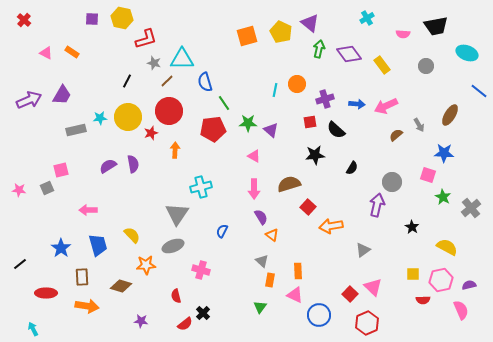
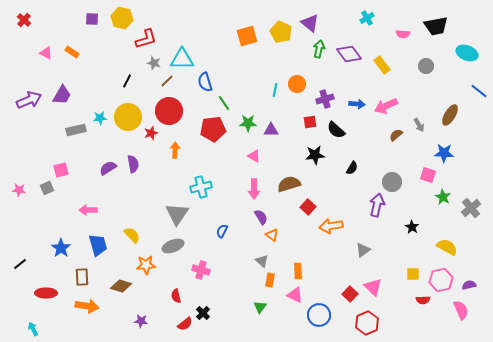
purple triangle at (271, 130): rotated 42 degrees counterclockwise
purple semicircle at (108, 166): moved 2 px down
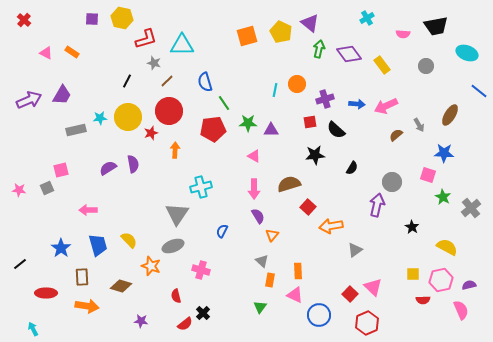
cyan triangle at (182, 59): moved 14 px up
purple semicircle at (261, 217): moved 3 px left, 1 px up
yellow semicircle at (132, 235): moved 3 px left, 5 px down
orange triangle at (272, 235): rotated 32 degrees clockwise
gray triangle at (363, 250): moved 8 px left
orange star at (146, 265): moved 5 px right, 1 px down; rotated 24 degrees clockwise
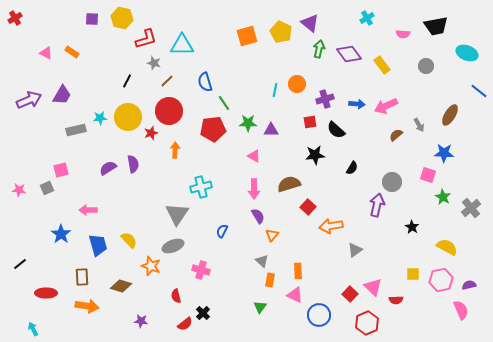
red cross at (24, 20): moved 9 px left, 2 px up; rotated 16 degrees clockwise
blue star at (61, 248): moved 14 px up
red semicircle at (423, 300): moved 27 px left
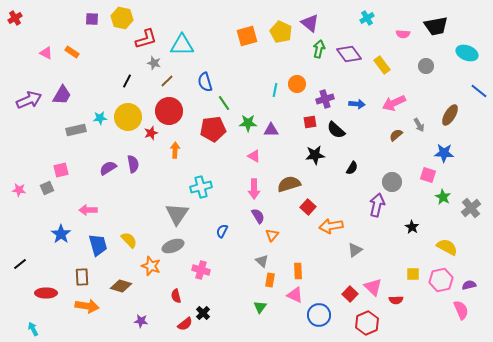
pink arrow at (386, 106): moved 8 px right, 3 px up
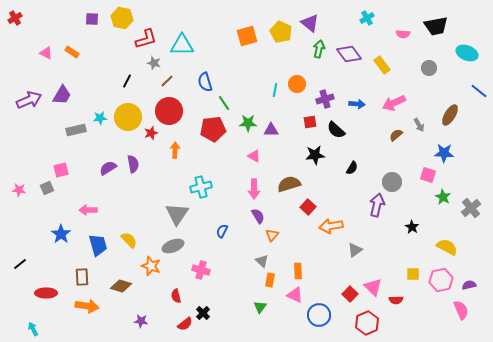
gray circle at (426, 66): moved 3 px right, 2 px down
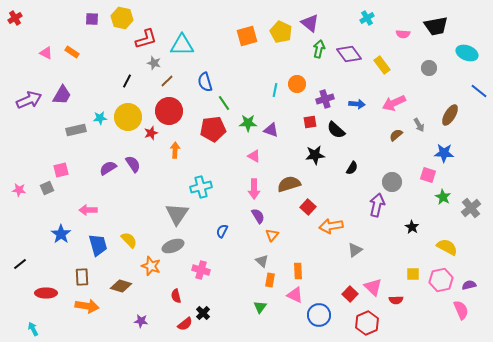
purple triangle at (271, 130): rotated 21 degrees clockwise
purple semicircle at (133, 164): rotated 24 degrees counterclockwise
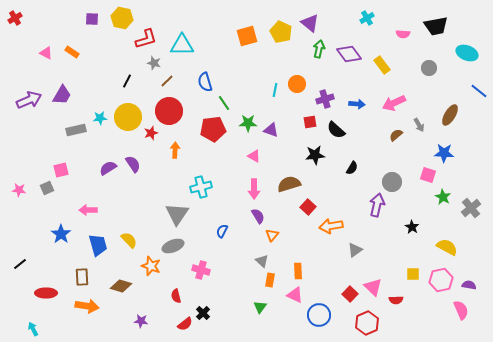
purple semicircle at (469, 285): rotated 24 degrees clockwise
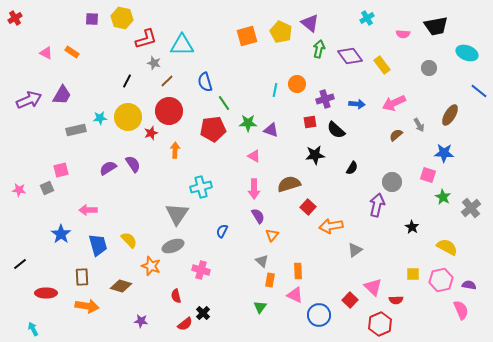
purple diamond at (349, 54): moved 1 px right, 2 px down
red square at (350, 294): moved 6 px down
red hexagon at (367, 323): moved 13 px right, 1 px down
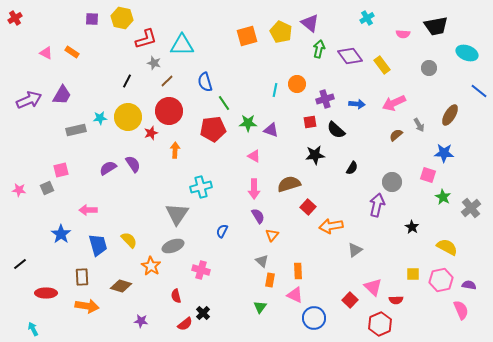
orange star at (151, 266): rotated 12 degrees clockwise
blue circle at (319, 315): moved 5 px left, 3 px down
